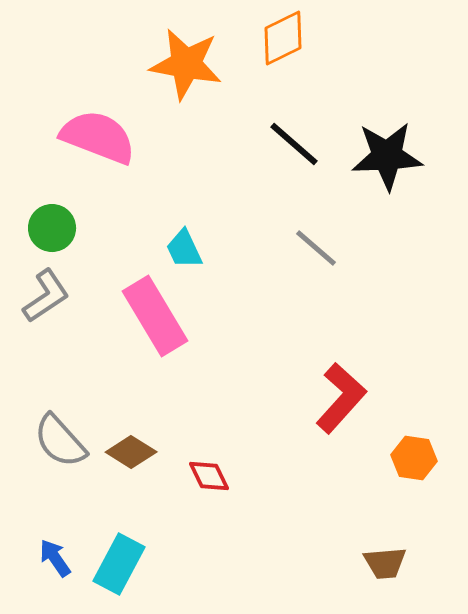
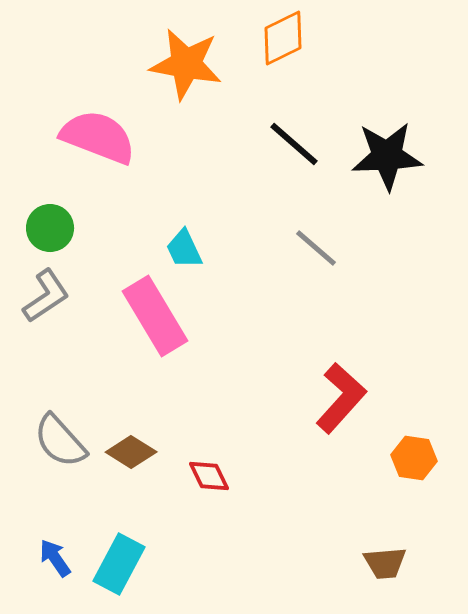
green circle: moved 2 px left
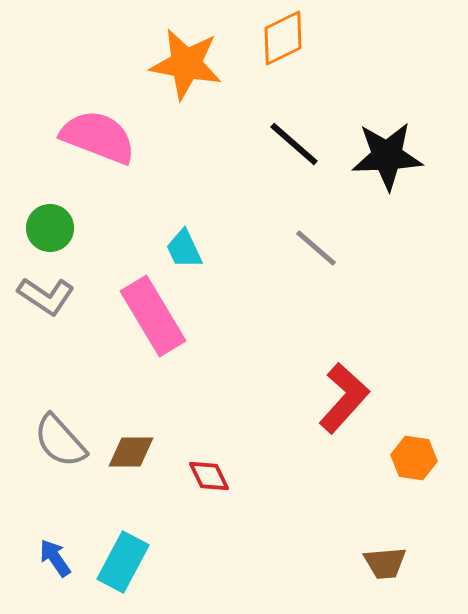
gray L-shape: rotated 68 degrees clockwise
pink rectangle: moved 2 px left
red L-shape: moved 3 px right
brown diamond: rotated 33 degrees counterclockwise
cyan rectangle: moved 4 px right, 2 px up
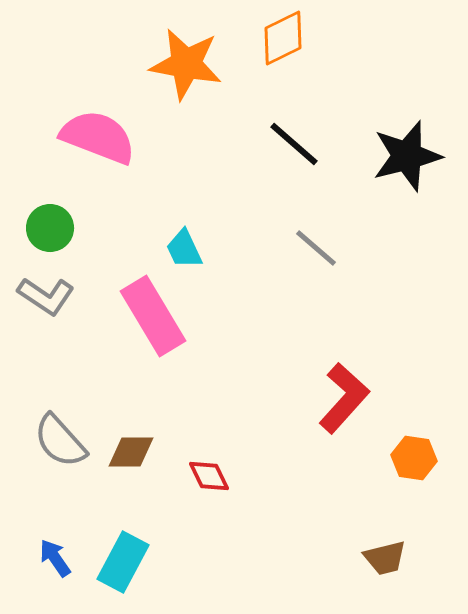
black star: moved 20 px right; rotated 12 degrees counterclockwise
brown trapezoid: moved 5 px up; rotated 9 degrees counterclockwise
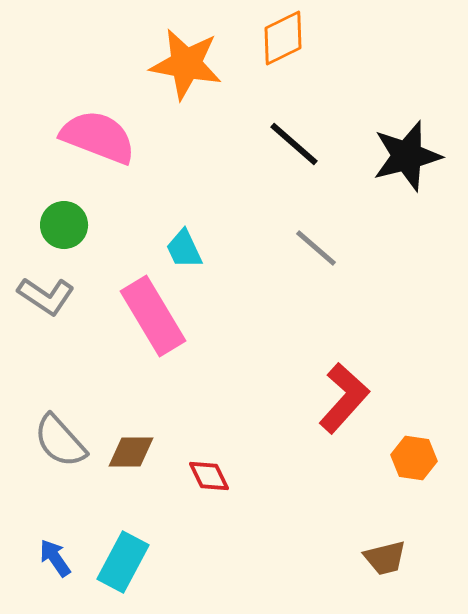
green circle: moved 14 px right, 3 px up
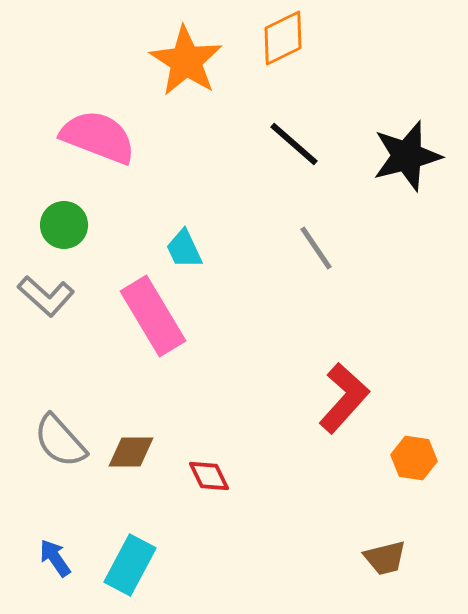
orange star: moved 3 px up; rotated 22 degrees clockwise
gray line: rotated 15 degrees clockwise
gray L-shape: rotated 8 degrees clockwise
cyan rectangle: moved 7 px right, 3 px down
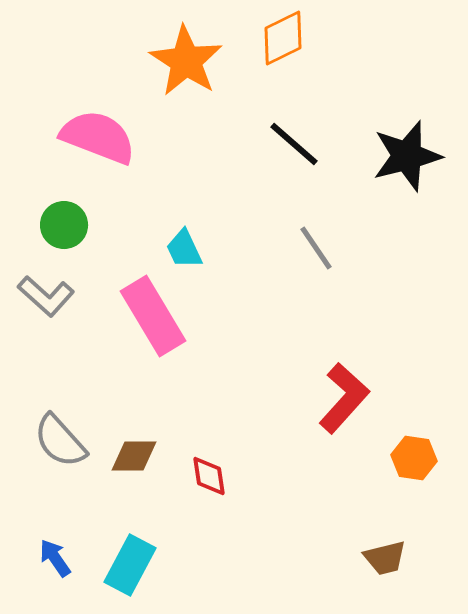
brown diamond: moved 3 px right, 4 px down
red diamond: rotated 18 degrees clockwise
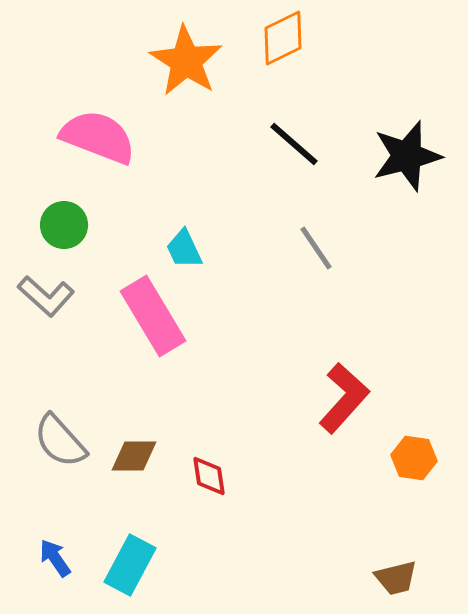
brown trapezoid: moved 11 px right, 20 px down
